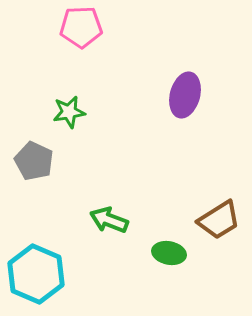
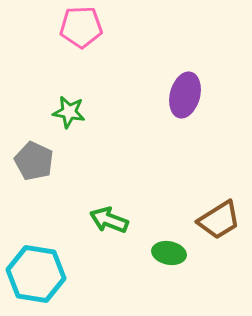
green star: rotated 20 degrees clockwise
cyan hexagon: rotated 14 degrees counterclockwise
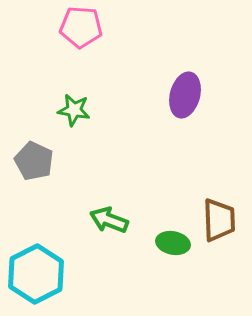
pink pentagon: rotated 6 degrees clockwise
green star: moved 5 px right, 2 px up
brown trapezoid: rotated 60 degrees counterclockwise
green ellipse: moved 4 px right, 10 px up
cyan hexagon: rotated 24 degrees clockwise
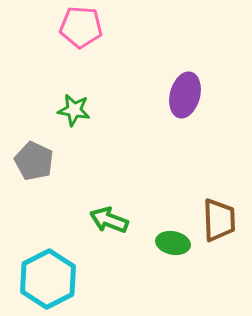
cyan hexagon: moved 12 px right, 5 px down
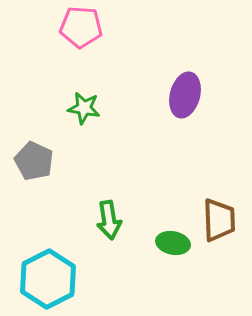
green star: moved 10 px right, 2 px up
green arrow: rotated 120 degrees counterclockwise
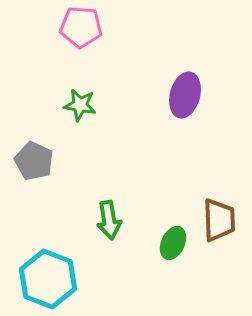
green star: moved 4 px left, 3 px up
green ellipse: rotated 76 degrees counterclockwise
cyan hexagon: rotated 12 degrees counterclockwise
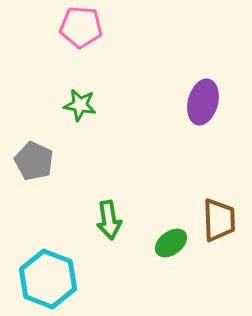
purple ellipse: moved 18 px right, 7 px down
green ellipse: moved 2 px left; rotated 28 degrees clockwise
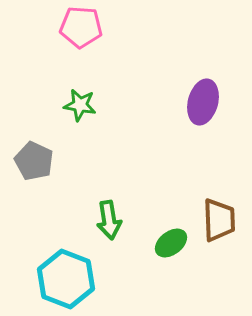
cyan hexagon: moved 18 px right
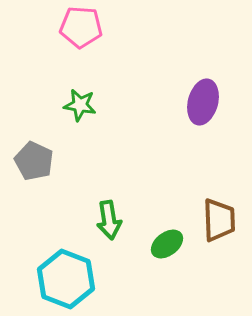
green ellipse: moved 4 px left, 1 px down
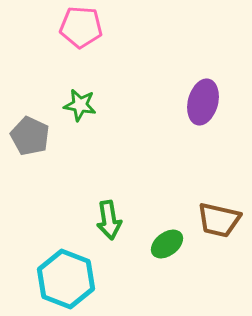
gray pentagon: moved 4 px left, 25 px up
brown trapezoid: rotated 105 degrees clockwise
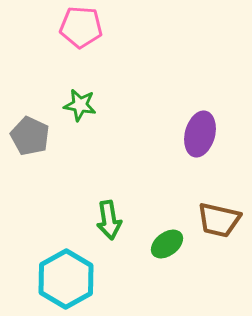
purple ellipse: moved 3 px left, 32 px down
cyan hexagon: rotated 10 degrees clockwise
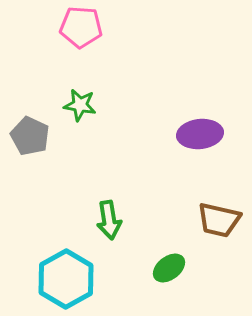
purple ellipse: rotated 69 degrees clockwise
green ellipse: moved 2 px right, 24 px down
